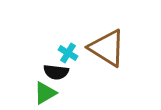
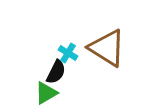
black semicircle: rotated 70 degrees counterclockwise
green triangle: moved 1 px right
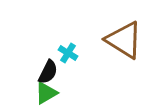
brown triangle: moved 17 px right, 8 px up
black semicircle: moved 8 px left
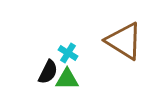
brown triangle: moved 1 px down
green triangle: moved 21 px right, 14 px up; rotated 30 degrees clockwise
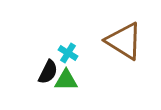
green triangle: moved 1 px left, 1 px down
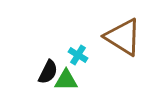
brown triangle: moved 1 px left, 4 px up
cyan cross: moved 10 px right, 2 px down
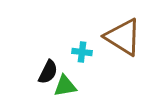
cyan cross: moved 4 px right, 3 px up; rotated 24 degrees counterclockwise
green triangle: moved 1 px left, 6 px down; rotated 10 degrees counterclockwise
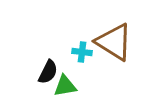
brown triangle: moved 9 px left, 5 px down
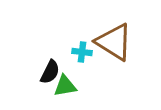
black semicircle: moved 2 px right
